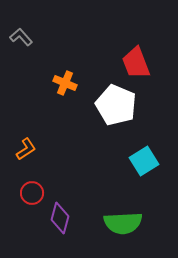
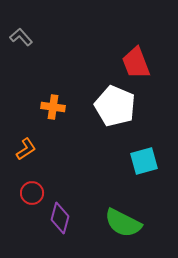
orange cross: moved 12 px left, 24 px down; rotated 15 degrees counterclockwise
white pentagon: moved 1 px left, 1 px down
cyan square: rotated 16 degrees clockwise
green semicircle: rotated 30 degrees clockwise
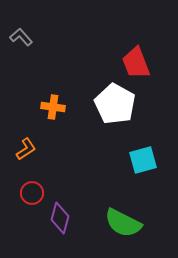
white pentagon: moved 2 px up; rotated 6 degrees clockwise
cyan square: moved 1 px left, 1 px up
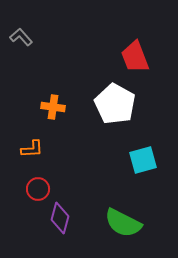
red trapezoid: moved 1 px left, 6 px up
orange L-shape: moved 6 px right; rotated 30 degrees clockwise
red circle: moved 6 px right, 4 px up
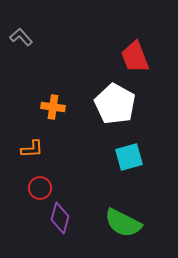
cyan square: moved 14 px left, 3 px up
red circle: moved 2 px right, 1 px up
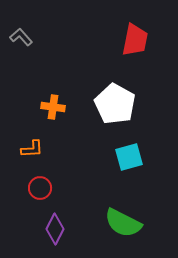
red trapezoid: moved 17 px up; rotated 148 degrees counterclockwise
purple diamond: moved 5 px left, 11 px down; rotated 12 degrees clockwise
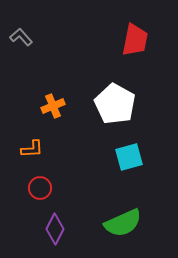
orange cross: moved 1 px up; rotated 30 degrees counterclockwise
green semicircle: rotated 51 degrees counterclockwise
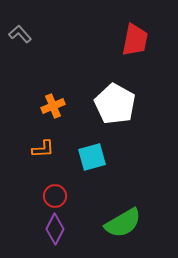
gray L-shape: moved 1 px left, 3 px up
orange L-shape: moved 11 px right
cyan square: moved 37 px left
red circle: moved 15 px right, 8 px down
green semicircle: rotated 6 degrees counterclockwise
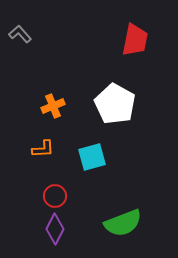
green semicircle: rotated 9 degrees clockwise
